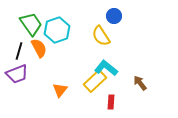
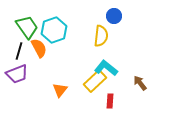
green trapezoid: moved 4 px left, 3 px down
cyan hexagon: moved 3 px left
yellow semicircle: rotated 140 degrees counterclockwise
red rectangle: moved 1 px left, 1 px up
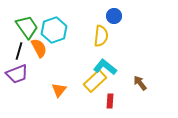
cyan L-shape: moved 1 px left, 1 px up
orange triangle: moved 1 px left
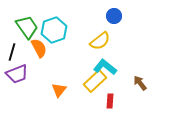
yellow semicircle: moved 1 px left, 5 px down; rotated 45 degrees clockwise
black line: moved 7 px left, 1 px down
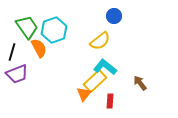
orange triangle: moved 25 px right, 4 px down
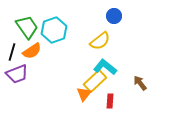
orange semicircle: moved 7 px left, 3 px down; rotated 84 degrees clockwise
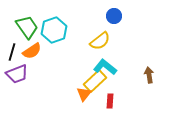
brown arrow: moved 9 px right, 8 px up; rotated 28 degrees clockwise
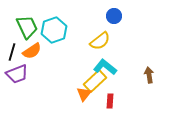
green trapezoid: rotated 10 degrees clockwise
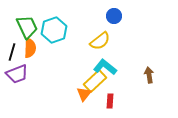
orange semicircle: moved 2 px left, 3 px up; rotated 54 degrees counterclockwise
